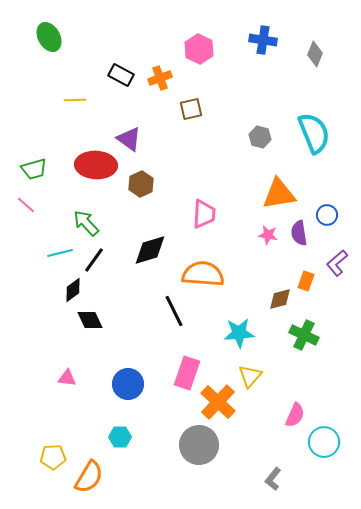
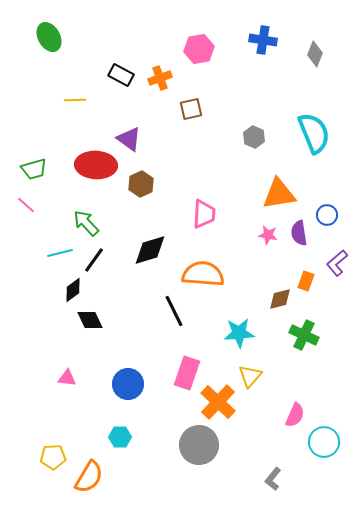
pink hexagon at (199, 49): rotated 24 degrees clockwise
gray hexagon at (260, 137): moved 6 px left; rotated 10 degrees clockwise
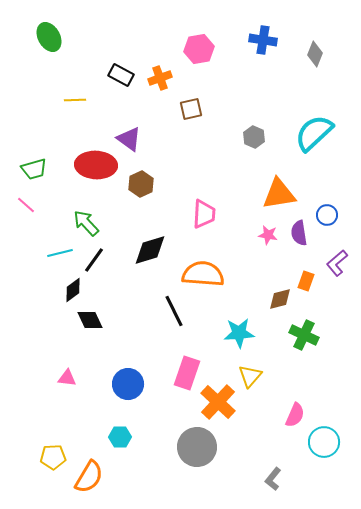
cyan semicircle at (314, 133): rotated 111 degrees counterclockwise
gray circle at (199, 445): moved 2 px left, 2 px down
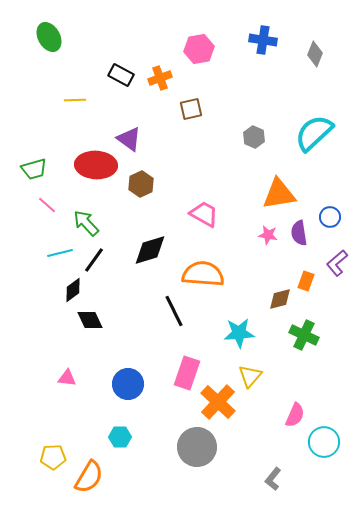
pink line at (26, 205): moved 21 px right
pink trapezoid at (204, 214): rotated 64 degrees counterclockwise
blue circle at (327, 215): moved 3 px right, 2 px down
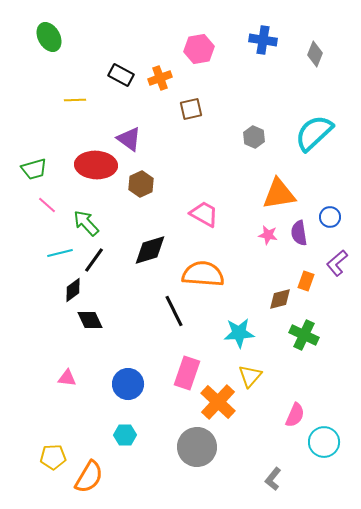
cyan hexagon at (120, 437): moved 5 px right, 2 px up
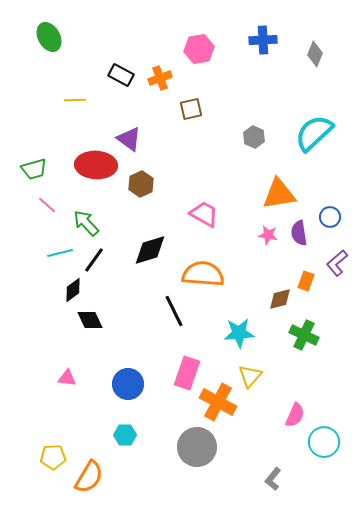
blue cross at (263, 40): rotated 12 degrees counterclockwise
orange cross at (218, 402): rotated 15 degrees counterclockwise
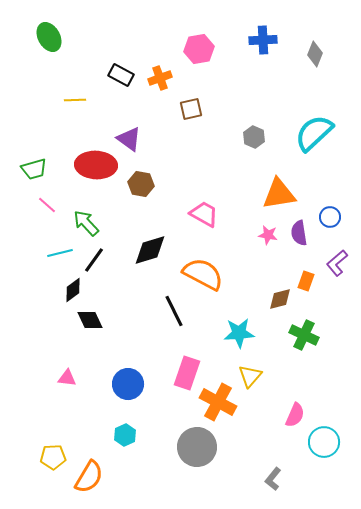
brown hexagon at (141, 184): rotated 25 degrees counterclockwise
orange semicircle at (203, 274): rotated 24 degrees clockwise
cyan hexagon at (125, 435): rotated 25 degrees counterclockwise
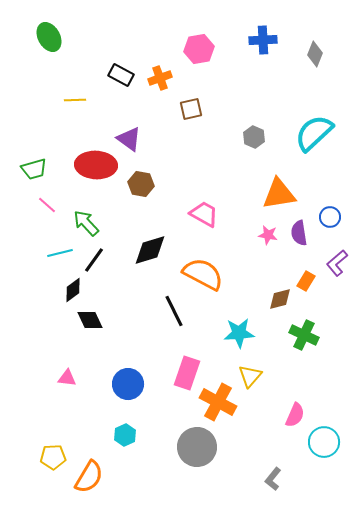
orange rectangle at (306, 281): rotated 12 degrees clockwise
